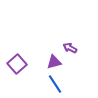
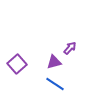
purple arrow: rotated 104 degrees clockwise
blue line: rotated 24 degrees counterclockwise
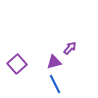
blue line: rotated 30 degrees clockwise
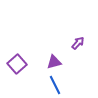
purple arrow: moved 8 px right, 5 px up
blue line: moved 1 px down
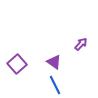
purple arrow: moved 3 px right, 1 px down
purple triangle: rotated 49 degrees clockwise
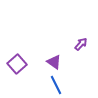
blue line: moved 1 px right
